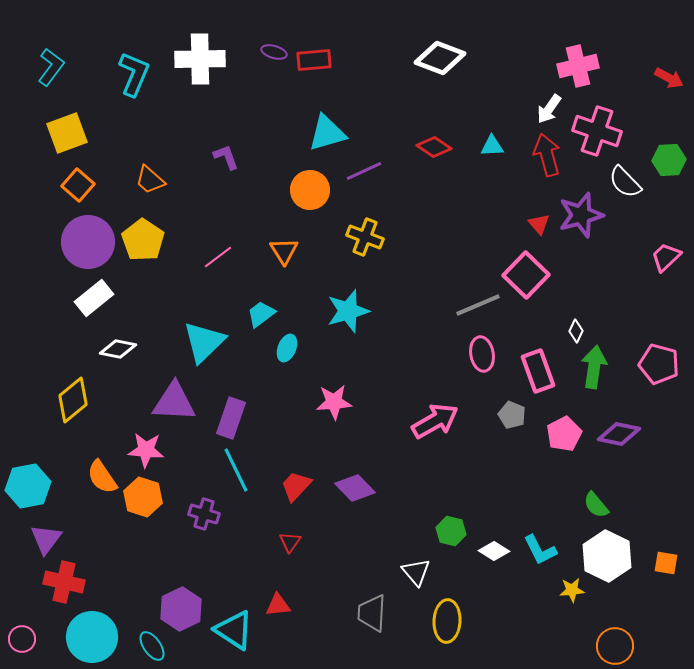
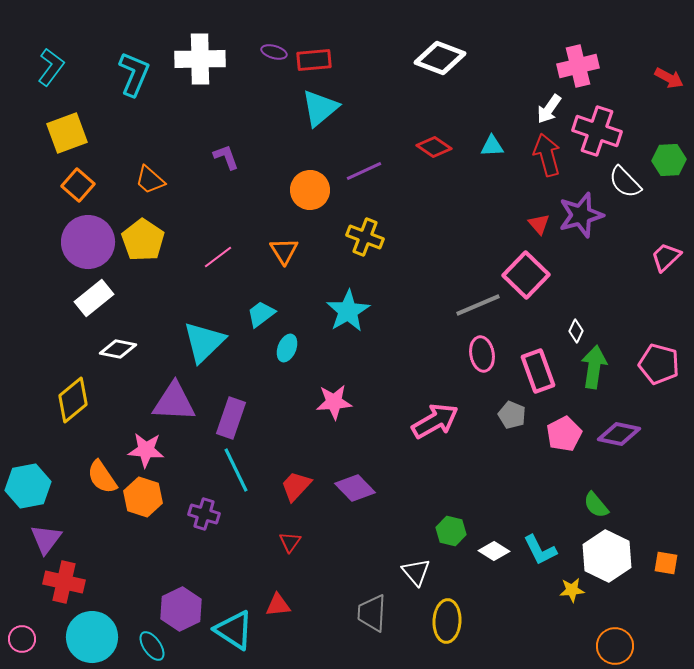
cyan triangle at (327, 133): moved 7 px left, 25 px up; rotated 24 degrees counterclockwise
cyan star at (348, 311): rotated 15 degrees counterclockwise
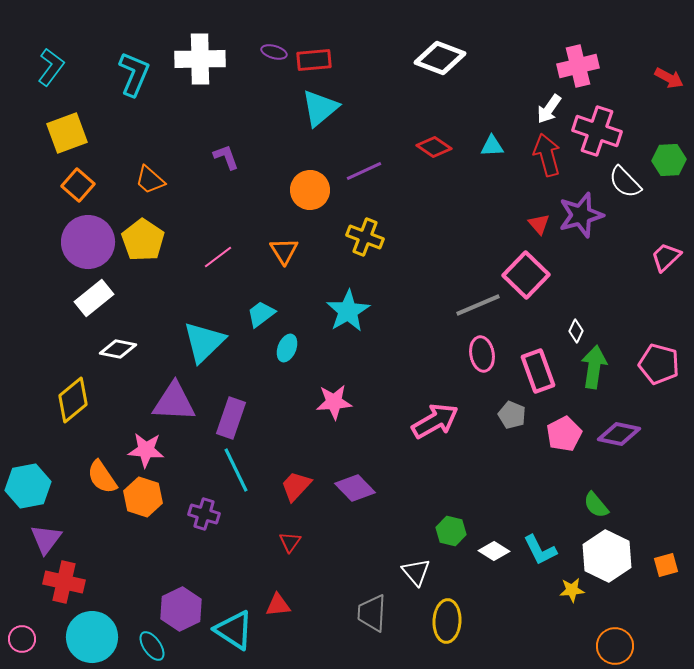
orange square at (666, 563): moved 2 px down; rotated 25 degrees counterclockwise
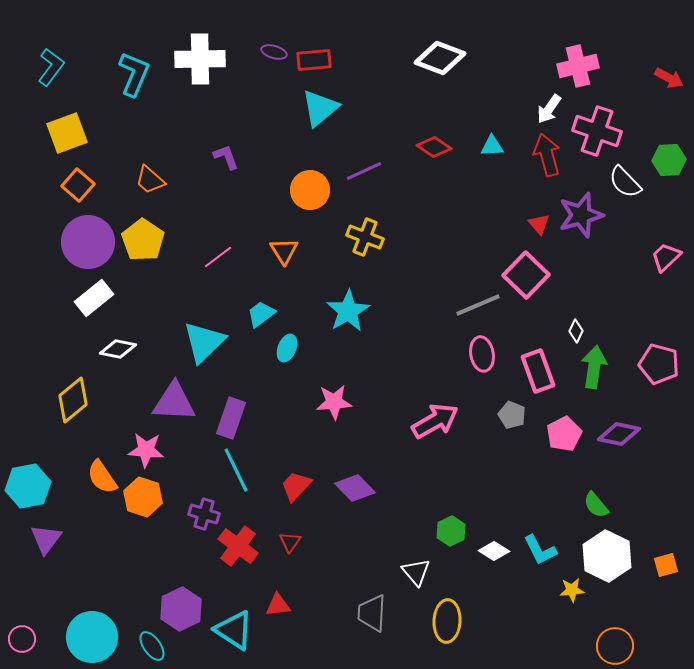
green hexagon at (451, 531): rotated 20 degrees clockwise
red cross at (64, 582): moved 174 px right, 36 px up; rotated 24 degrees clockwise
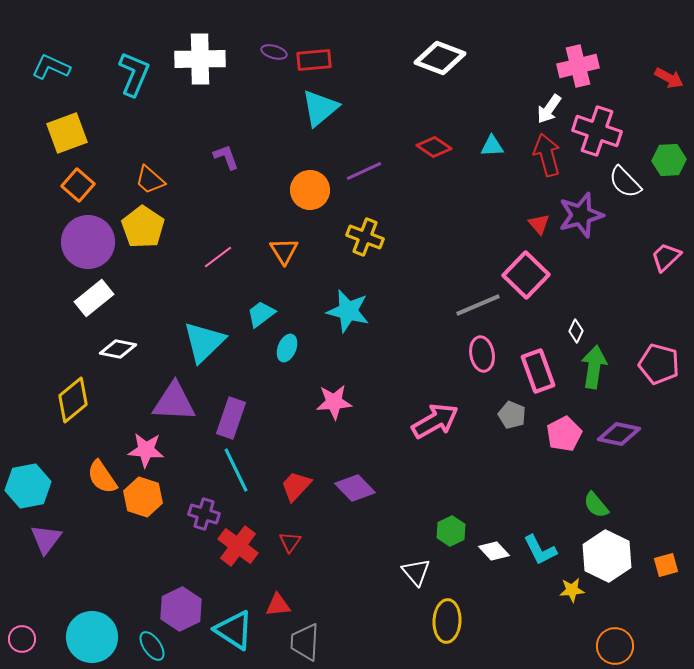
cyan L-shape at (51, 67): rotated 102 degrees counterclockwise
yellow pentagon at (143, 240): moved 13 px up
cyan star at (348, 311): rotated 27 degrees counterclockwise
white diamond at (494, 551): rotated 16 degrees clockwise
gray trapezoid at (372, 613): moved 67 px left, 29 px down
